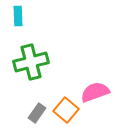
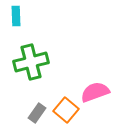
cyan rectangle: moved 2 px left
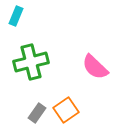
cyan rectangle: rotated 24 degrees clockwise
pink semicircle: moved 25 px up; rotated 116 degrees counterclockwise
orange square: rotated 15 degrees clockwise
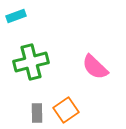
cyan rectangle: rotated 48 degrees clockwise
gray rectangle: rotated 36 degrees counterclockwise
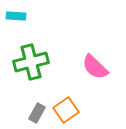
cyan rectangle: rotated 24 degrees clockwise
gray rectangle: rotated 30 degrees clockwise
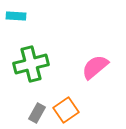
green cross: moved 2 px down
pink semicircle: rotated 96 degrees clockwise
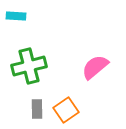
green cross: moved 2 px left, 2 px down
gray rectangle: moved 4 px up; rotated 30 degrees counterclockwise
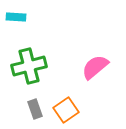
cyan rectangle: moved 1 px down
gray rectangle: moved 2 px left; rotated 18 degrees counterclockwise
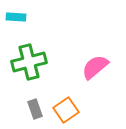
green cross: moved 4 px up
